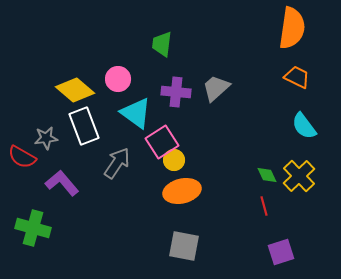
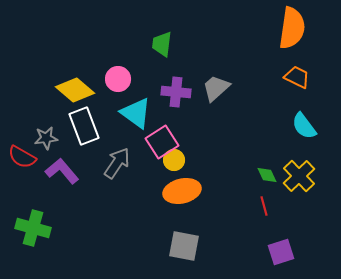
purple L-shape: moved 12 px up
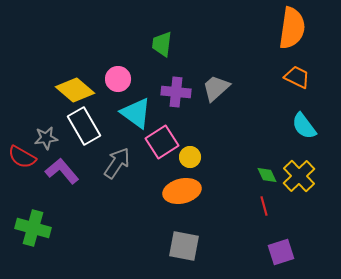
white rectangle: rotated 9 degrees counterclockwise
yellow circle: moved 16 px right, 3 px up
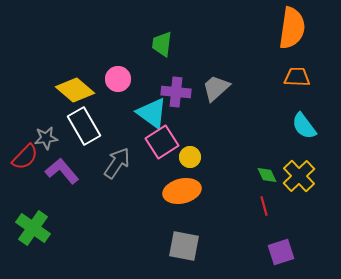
orange trapezoid: rotated 24 degrees counterclockwise
cyan triangle: moved 16 px right
red semicircle: moved 3 px right; rotated 76 degrees counterclockwise
green cross: rotated 20 degrees clockwise
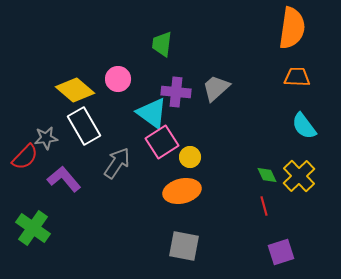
purple L-shape: moved 2 px right, 8 px down
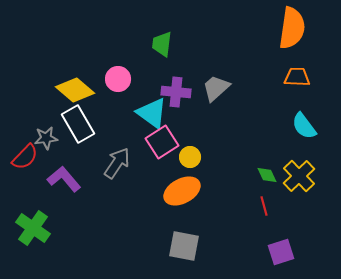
white rectangle: moved 6 px left, 2 px up
orange ellipse: rotated 15 degrees counterclockwise
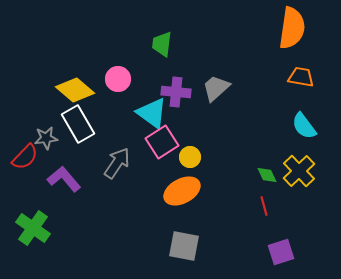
orange trapezoid: moved 4 px right; rotated 8 degrees clockwise
yellow cross: moved 5 px up
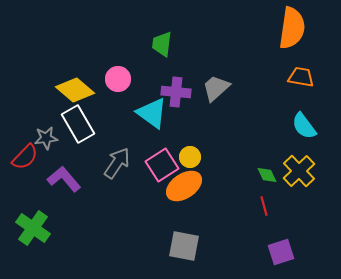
pink square: moved 23 px down
orange ellipse: moved 2 px right, 5 px up; rotated 6 degrees counterclockwise
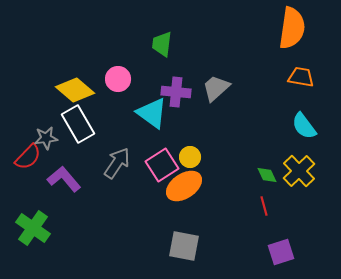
red semicircle: moved 3 px right
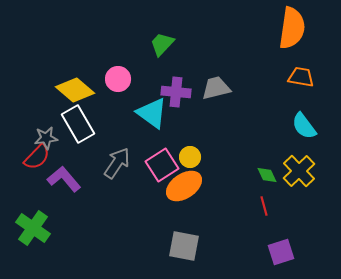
green trapezoid: rotated 36 degrees clockwise
gray trapezoid: rotated 28 degrees clockwise
red semicircle: moved 9 px right
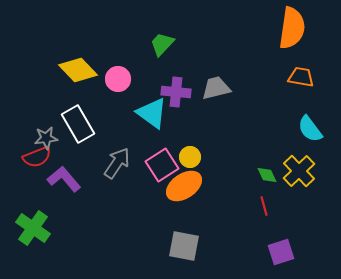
yellow diamond: moved 3 px right, 20 px up; rotated 6 degrees clockwise
cyan semicircle: moved 6 px right, 3 px down
red semicircle: rotated 24 degrees clockwise
